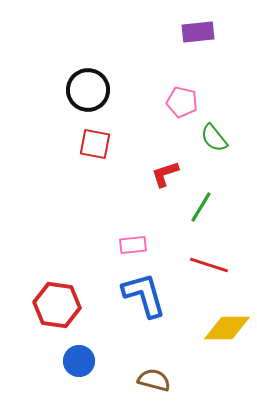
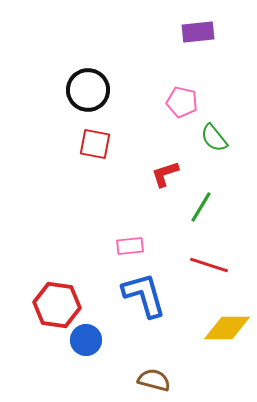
pink rectangle: moved 3 px left, 1 px down
blue circle: moved 7 px right, 21 px up
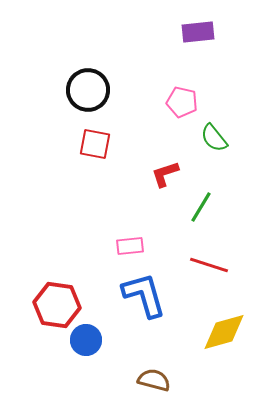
yellow diamond: moved 3 px left, 4 px down; rotated 15 degrees counterclockwise
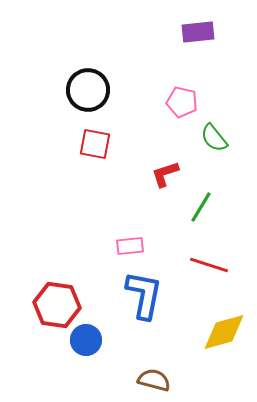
blue L-shape: rotated 27 degrees clockwise
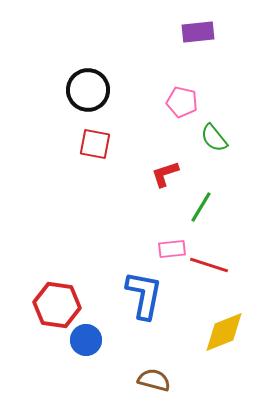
pink rectangle: moved 42 px right, 3 px down
yellow diamond: rotated 6 degrees counterclockwise
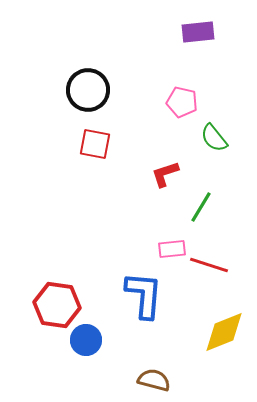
blue L-shape: rotated 6 degrees counterclockwise
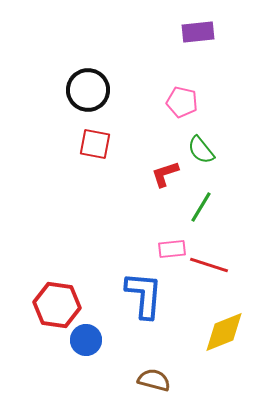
green semicircle: moved 13 px left, 12 px down
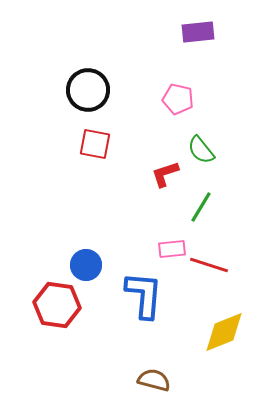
pink pentagon: moved 4 px left, 3 px up
blue circle: moved 75 px up
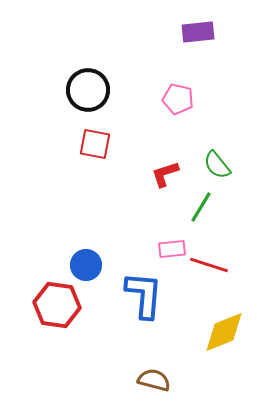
green semicircle: moved 16 px right, 15 px down
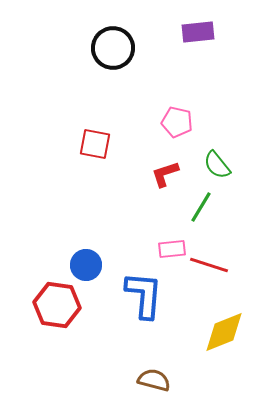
black circle: moved 25 px right, 42 px up
pink pentagon: moved 1 px left, 23 px down
